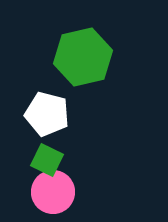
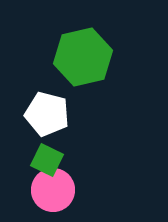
pink circle: moved 2 px up
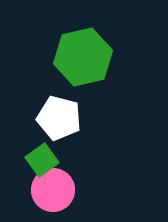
white pentagon: moved 12 px right, 4 px down
green square: moved 5 px left; rotated 28 degrees clockwise
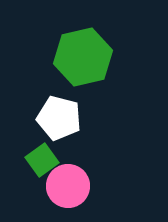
pink circle: moved 15 px right, 4 px up
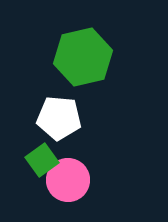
white pentagon: rotated 9 degrees counterclockwise
pink circle: moved 6 px up
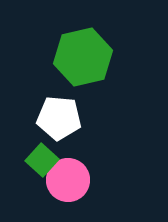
green square: rotated 12 degrees counterclockwise
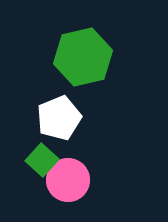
white pentagon: rotated 27 degrees counterclockwise
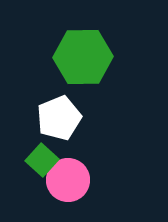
green hexagon: rotated 12 degrees clockwise
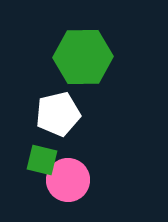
white pentagon: moved 1 px left, 4 px up; rotated 9 degrees clockwise
green square: rotated 28 degrees counterclockwise
